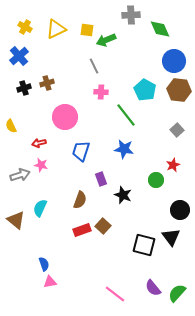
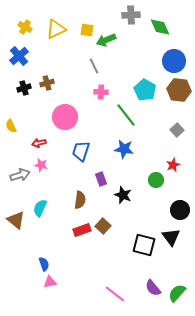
green diamond: moved 2 px up
brown semicircle: rotated 12 degrees counterclockwise
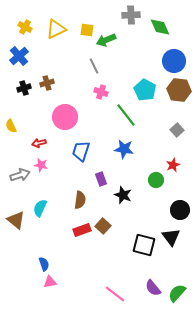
pink cross: rotated 16 degrees clockwise
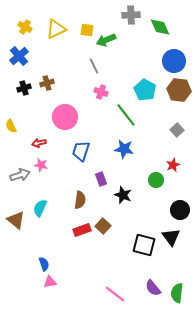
green semicircle: rotated 36 degrees counterclockwise
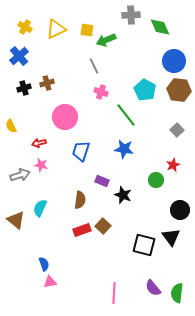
purple rectangle: moved 1 px right, 2 px down; rotated 48 degrees counterclockwise
pink line: moved 1 px left, 1 px up; rotated 55 degrees clockwise
